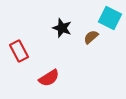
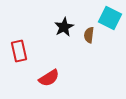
black star: moved 2 px right, 1 px up; rotated 24 degrees clockwise
brown semicircle: moved 2 px left, 2 px up; rotated 42 degrees counterclockwise
red rectangle: rotated 15 degrees clockwise
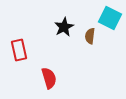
brown semicircle: moved 1 px right, 1 px down
red rectangle: moved 1 px up
red semicircle: rotated 75 degrees counterclockwise
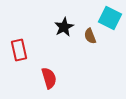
brown semicircle: rotated 28 degrees counterclockwise
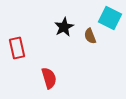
red rectangle: moved 2 px left, 2 px up
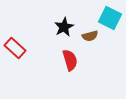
brown semicircle: rotated 84 degrees counterclockwise
red rectangle: moved 2 px left; rotated 35 degrees counterclockwise
red semicircle: moved 21 px right, 18 px up
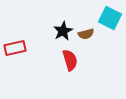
black star: moved 1 px left, 4 px down
brown semicircle: moved 4 px left, 2 px up
red rectangle: rotated 55 degrees counterclockwise
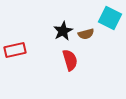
red rectangle: moved 2 px down
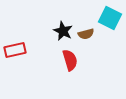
black star: rotated 18 degrees counterclockwise
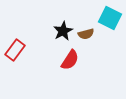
black star: rotated 18 degrees clockwise
red rectangle: rotated 40 degrees counterclockwise
red semicircle: rotated 50 degrees clockwise
